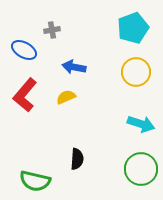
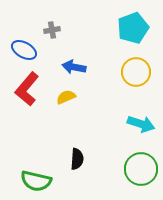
red L-shape: moved 2 px right, 6 px up
green semicircle: moved 1 px right
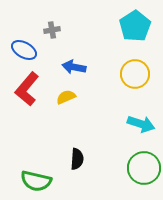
cyan pentagon: moved 2 px right, 2 px up; rotated 12 degrees counterclockwise
yellow circle: moved 1 px left, 2 px down
green circle: moved 3 px right, 1 px up
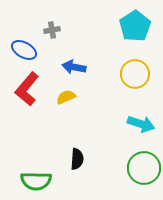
green semicircle: rotated 12 degrees counterclockwise
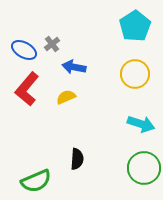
gray cross: moved 14 px down; rotated 28 degrees counterclockwise
green semicircle: rotated 24 degrees counterclockwise
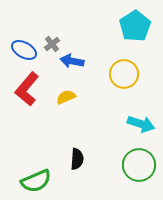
blue arrow: moved 2 px left, 6 px up
yellow circle: moved 11 px left
green circle: moved 5 px left, 3 px up
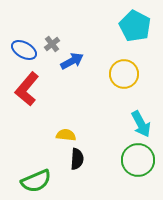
cyan pentagon: rotated 12 degrees counterclockwise
blue arrow: rotated 140 degrees clockwise
yellow semicircle: moved 38 px down; rotated 30 degrees clockwise
cyan arrow: rotated 44 degrees clockwise
green circle: moved 1 px left, 5 px up
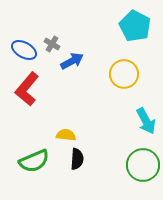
gray cross: rotated 21 degrees counterclockwise
cyan arrow: moved 5 px right, 3 px up
green circle: moved 5 px right, 5 px down
green semicircle: moved 2 px left, 20 px up
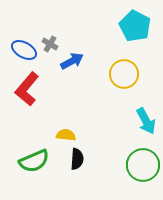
gray cross: moved 2 px left
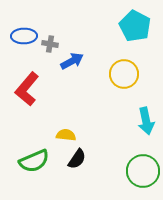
gray cross: rotated 21 degrees counterclockwise
blue ellipse: moved 14 px up; rotated 30 degrees counterclockwise
cyan arrow: rotated 16 degrees clockwise
black semicircle: rotated 30 degrees clockwise
green circle: moved 6 px down
